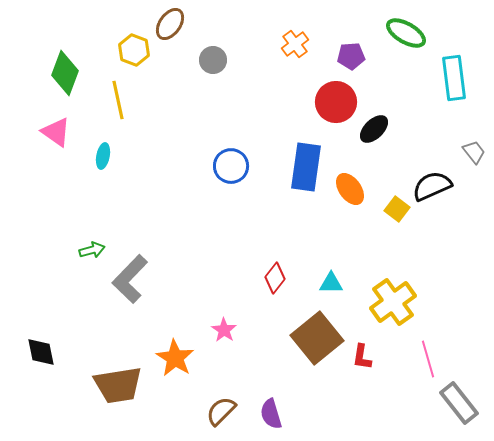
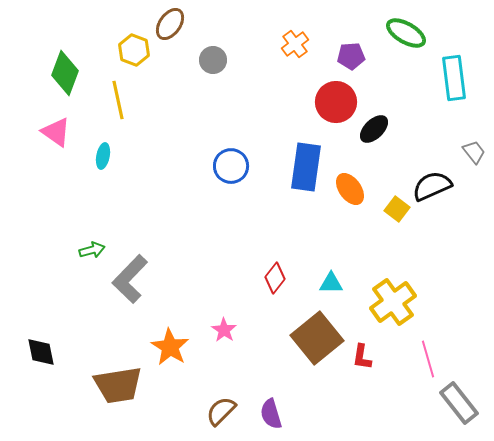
orange star: moved 5 px left, 11 px up
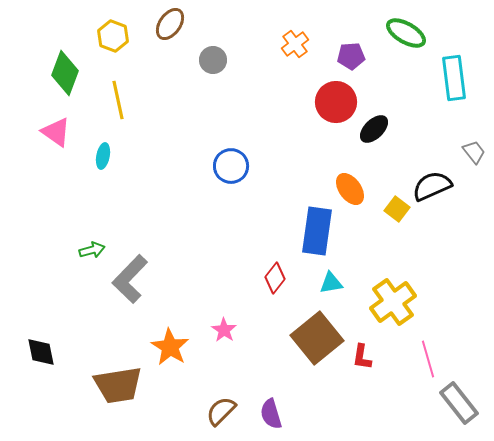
yellow hexagon: moved 21 px left, 14 px up
blue rectangle: moved 11 px right, 64 px down
cyan triangle: rotated 10 degrees counterclockwise
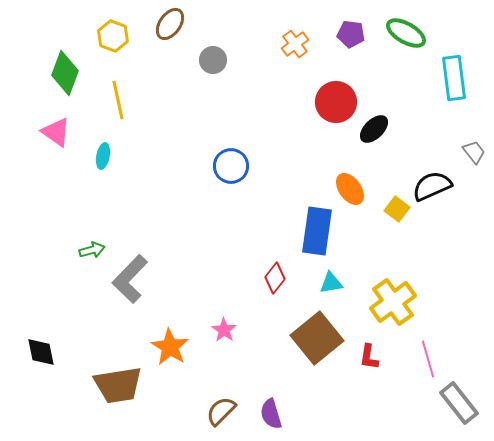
purple pentagon: moved 22 px up; rotated 12 degrees clockwise
red L-shape: moved 7 px right
